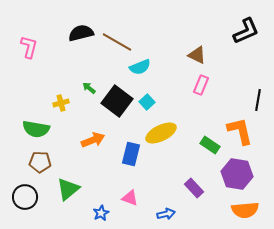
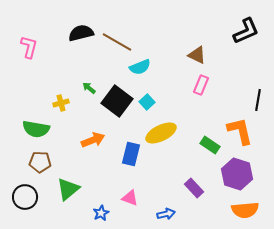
purple hexagon: rotated 8 degrees clockwise
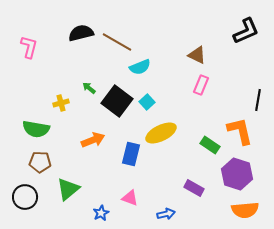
purple rectangle: rotated 18 degrees counterclockwise
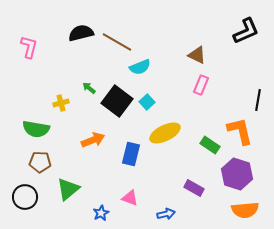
yellow ellipse: moved 4 px right
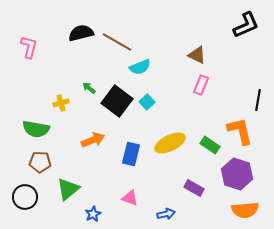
black L-shape: moved 6 px up
yellow ellipse: moved 5 px right, 10 px down
blue star: moved 8 px left, 1 px down
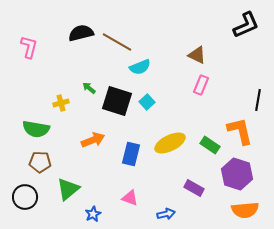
black square: rotated 20 degrees counterclockwise
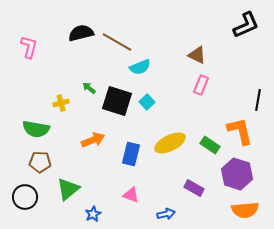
pink triangle: moved 1 px right, 3 px up
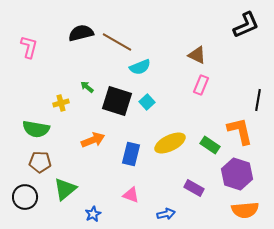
green arrow: moved 2 px left, 1 px up
green triangle: moved 3 px left
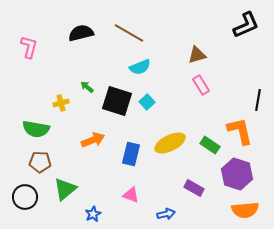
brown line: moved 12 px right, 9 px up
brown triangle: rotated 42 degrees counterclockwise
pink rectangle: rotated 54 degrees counterclockwise
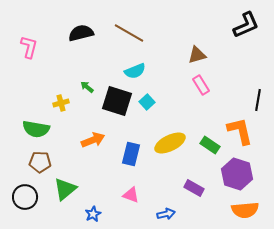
cyan semicircle: moved 5 px left, 4 px down
